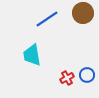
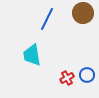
blue line: rotated 30 degrees counterclockwise
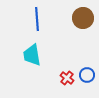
brown circle: moved 5 px down
blue line: moved 10 px left; rotated 30 degrees counterclockwise
red cross: rotated 24 degrees counterclockwise
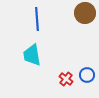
brown circle: moved 2 px right, 5 px up
red cross: moved 1 px left, 1 px down
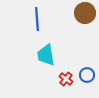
cyan trapezoid: moved 14 px right
